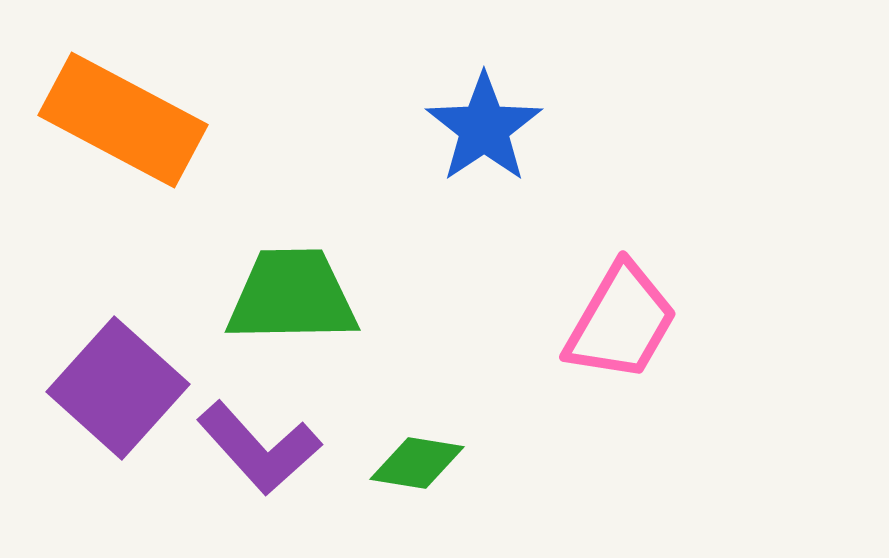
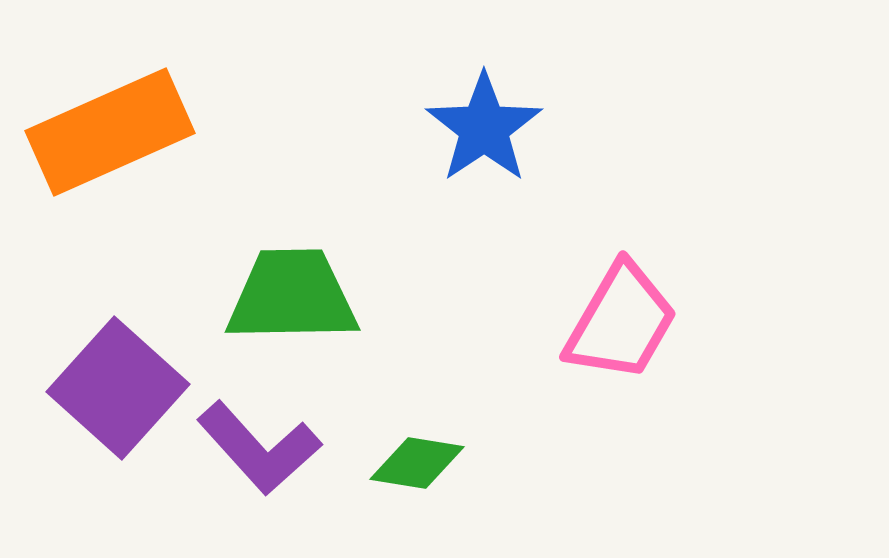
orange rectangle: moved 13 px left, 12 px down; rotated 52 degrees counterclockwise
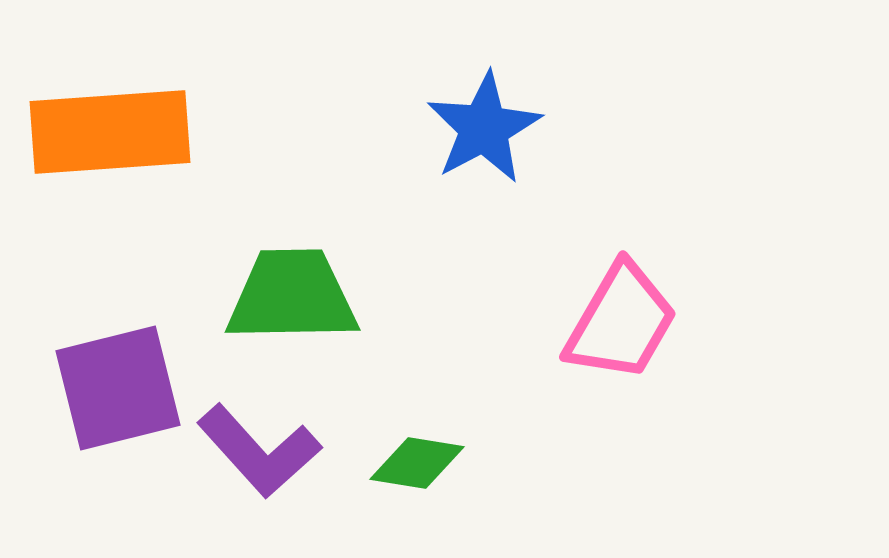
blue star: rotated 6 degrees clockwise
orange rectangle: rotated 20 degrees clockwise
purple square: rotated 34 degrees clockwise
purple L-shape: moved 3 px down
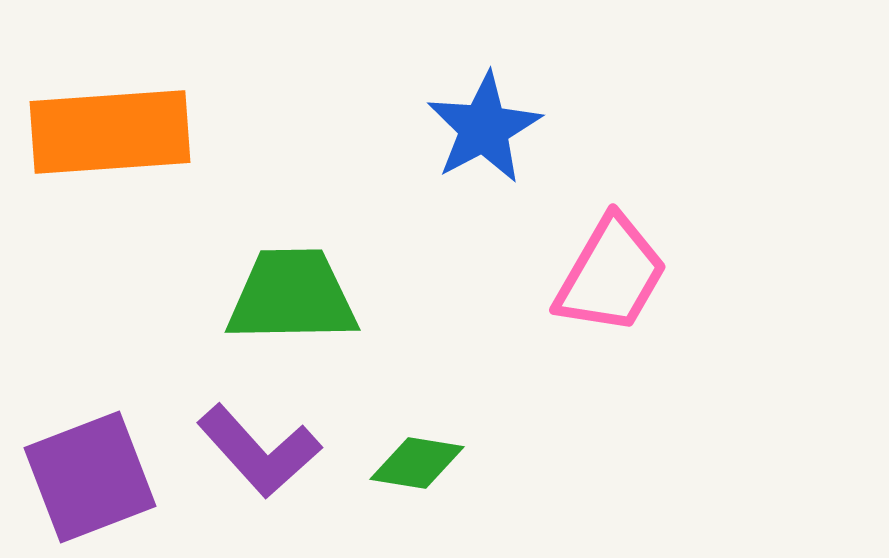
pink trapezoid: moved 10 px left, 47 px up
purple square: moved 28 px left, 89 px down; rotated 7 degrees counterclockwise
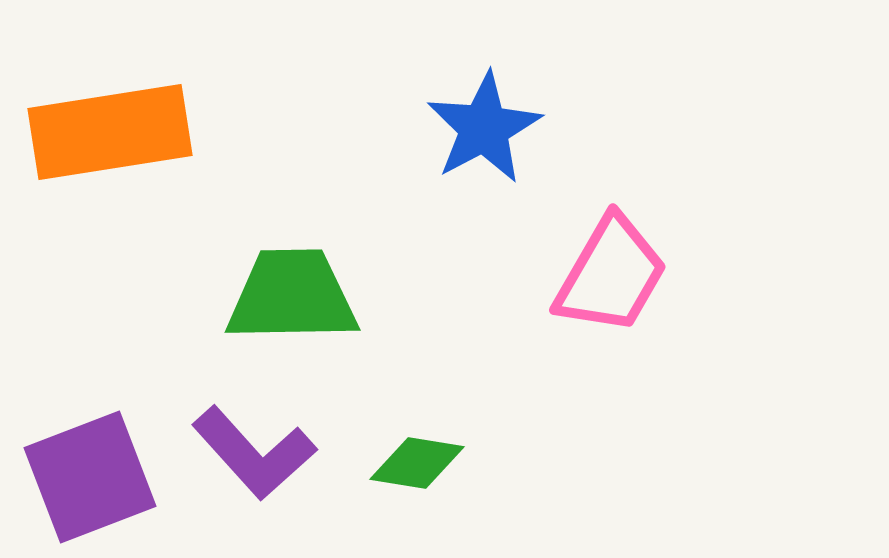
orange rectangle: rotated 5 degrees counterclockwise
purple L-shape: moved 5 px left, 2 px down
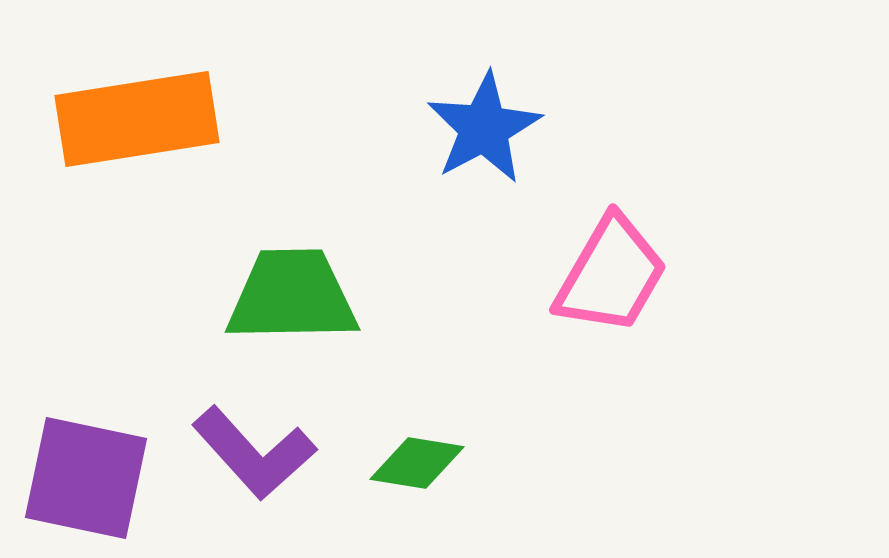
orange rectangle: moved 27 px right, 13 px up
purple square: moved 4 px left, 1 px down; rotated 33 degrees clockwise
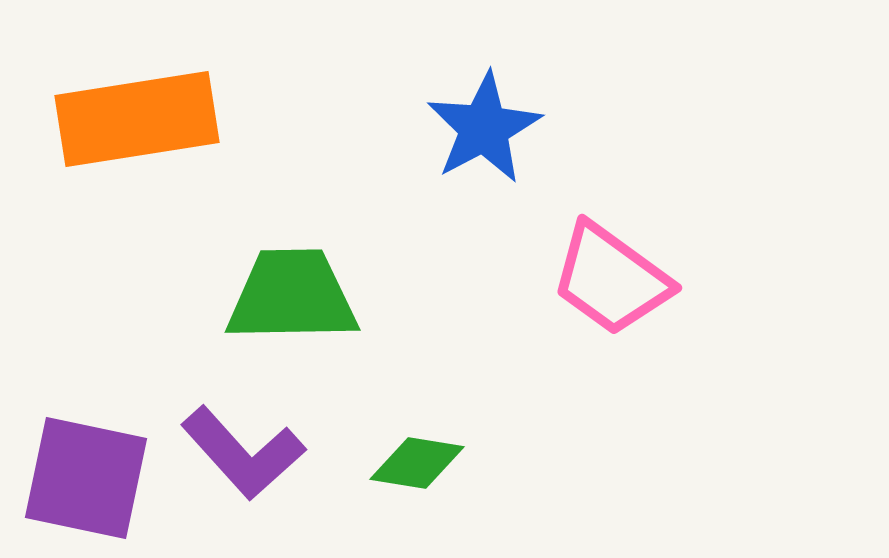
pink trapezoid: moved 4 px down; rotated 96 degrees clockwise
purple L-shape: moved 11 px left
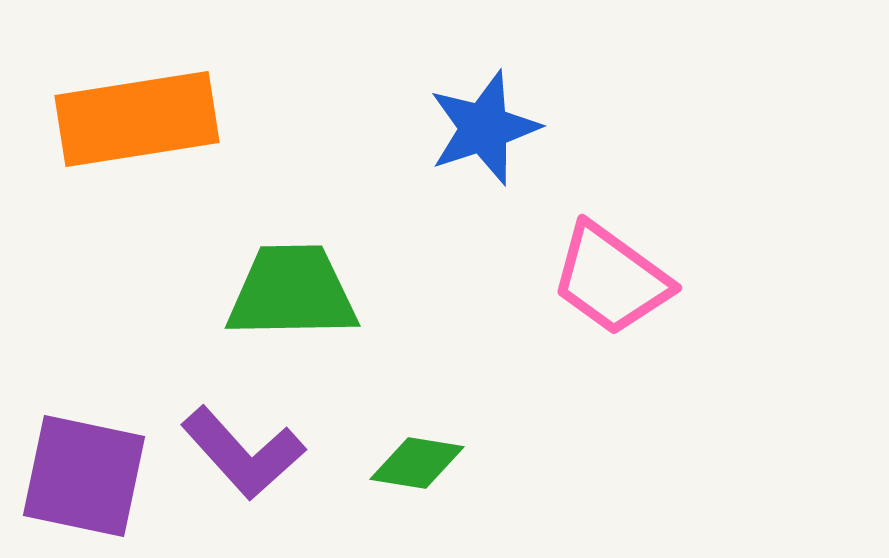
blue star: rotated 10 degrees clockwise
green trapezoid: moved 4 px up
purple square: moved 2 px left, 2 px up
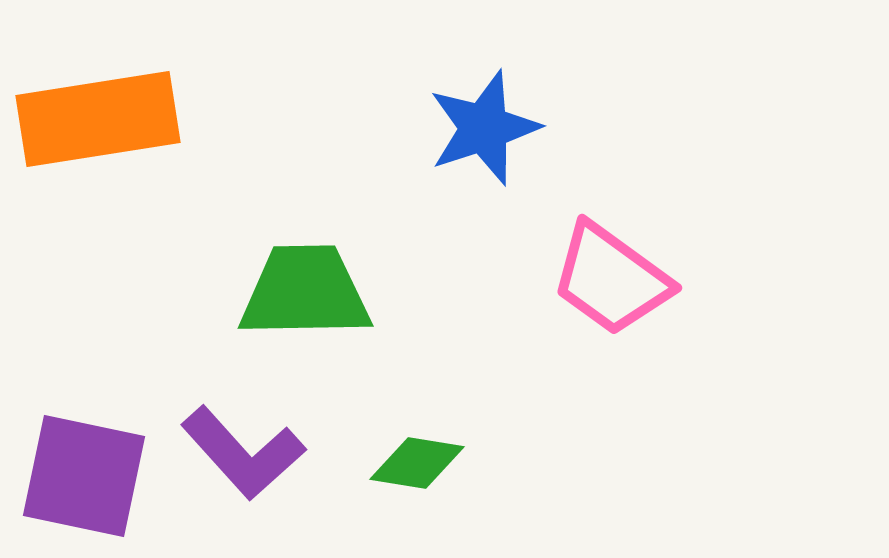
orange rectangle: moved 39 px left
green trapezoid: moved 13 px right
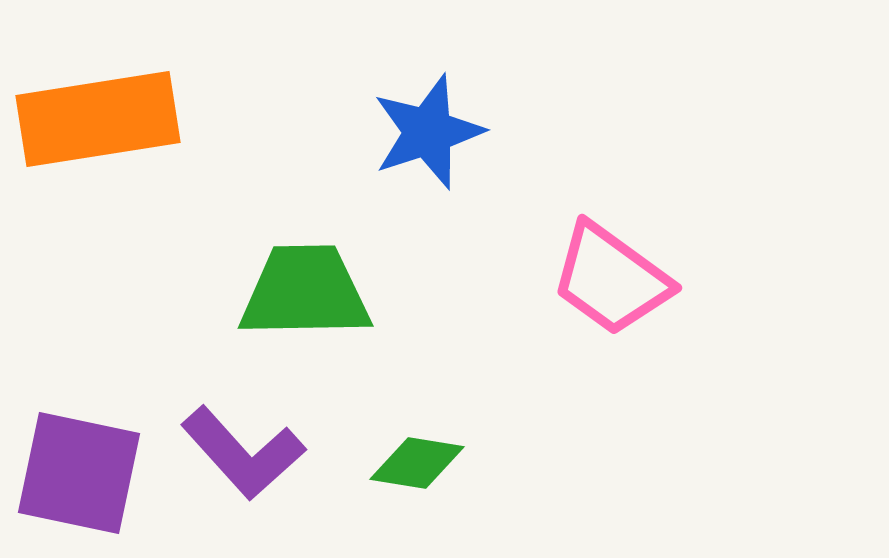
blue star: moved 56 px left, 4 px down
purple square: moved 5 px left, 3 px up
